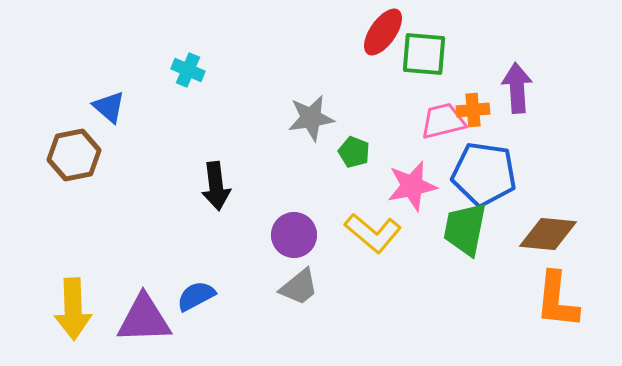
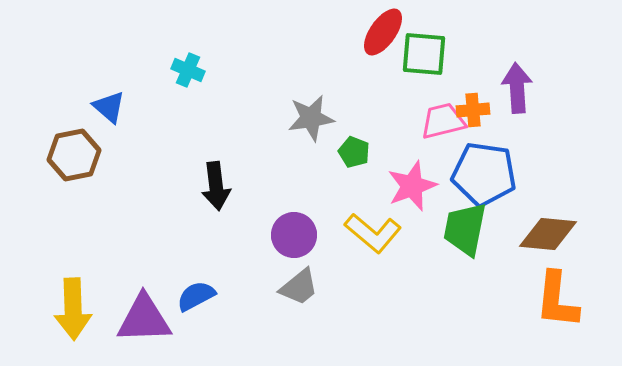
pink star: rotated 9 degrees counterclockwise
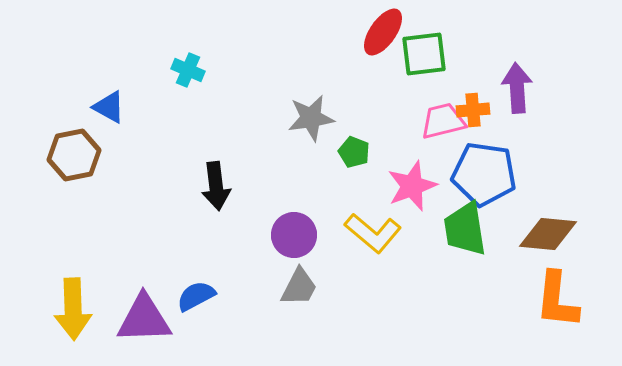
green square: rotated 12 degrees counterclockwise
blue triangle: rotated 12 degrees counterclockwise
green trapezoid: rotated 20 degrees counterclockwise
gray trapezoid: rotated 24 degrees counterclockwise
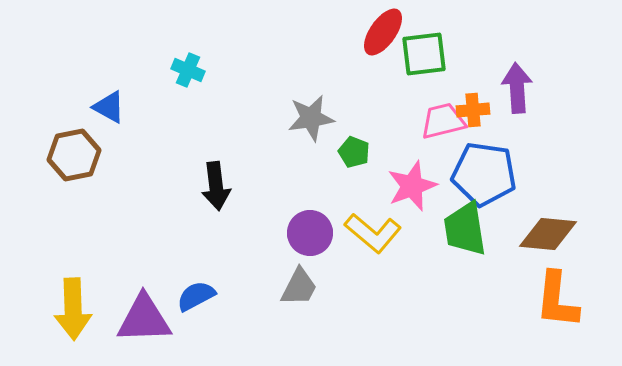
purple circle: moved 16 px right, 2 px up
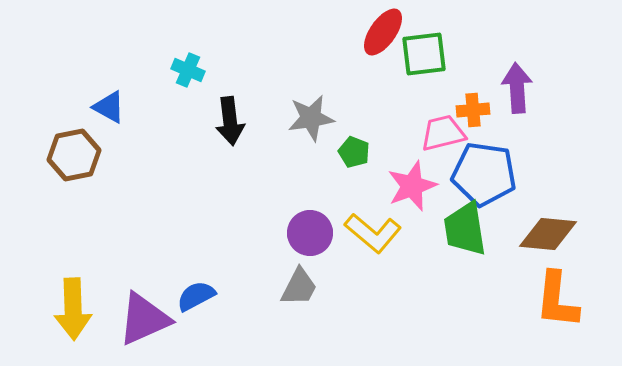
pink trapezoid: moved 12 px down
black arrow: moved 14 px right, 65 px up
purple triangle: rotated 22 degrees counterclockwise
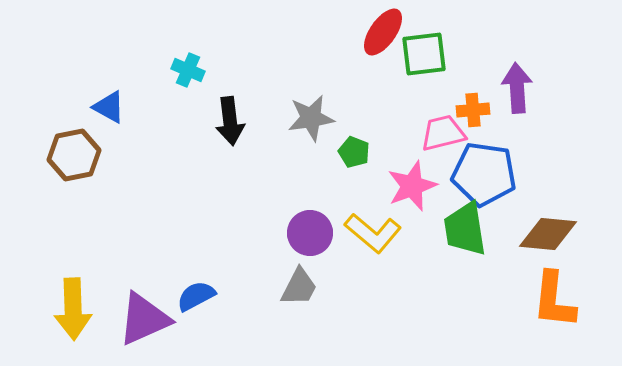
orange L-shape: moved 3 px left
